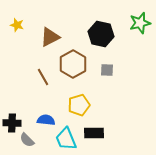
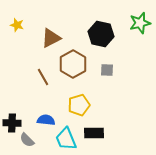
brown triangle: moved 1 px right, 1 px down
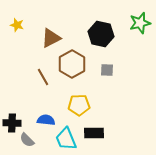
brown hexagon: moved 1 px left
yellow pentagon: rotated 15 degrees clockwise
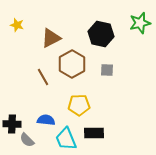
black cross: moved 1 px down
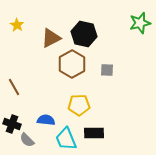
yellow star: rotated 16 degrees clockwise
black hexagon: moved 17 px left
brown line: moved 29 px left, 10 px down
black cross: rotated 18 degrees clockwise
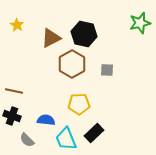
brown line: moved 4 px down; rotated 48 degrees counterclockwise
yellow pentagon: moved 1 px up
black cross: moved 8 px up
black rectangle: rotated 42 degrees counterclockwise
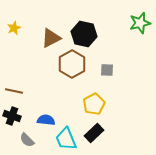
yellow star: moved 3 px left, 3 px down; rotated 16 degrees clockwise
yellow pentagon: moved 15 px right; rotated 25 degrees counterclockwise
